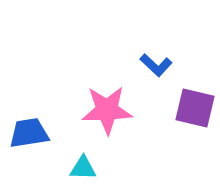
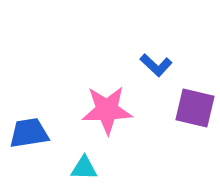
cyan triangle: moved 1 px right
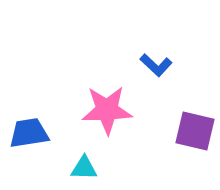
purple square: moved 23 px down
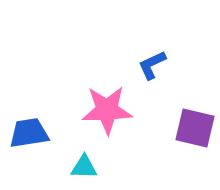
blue L-shape: moved 4 px left; rotated 112 degrees clockwise
purple square: moved 3 px up
cyan triangle: moved 1 px up
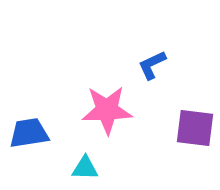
purple square: rotated 6 degrees counterclockwise
cyan triangle: moved 1 px right, 1 px down
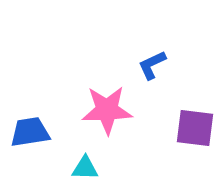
blue trapezoid: moved 1 px right, 1 px up
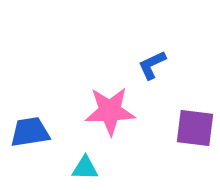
pink star: moved 3 px right, 1 px down
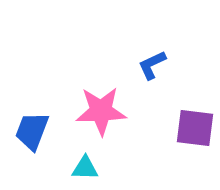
pink star: moved 9 px left
blue trapezoid: moved 2 px right, 1 px up; rotated 60 degrees counterclockwise
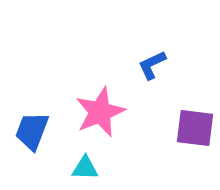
pink star: moved 1 px left, 1 px down; rotated 21 degrees counterclockwise
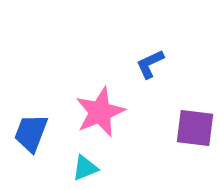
blue L-shape: moved 2 px left, 1 px up
blue trapezoid: moved 1 px left, 2 px down
cyan triangle: rotated 24 degrees counterclockwise
